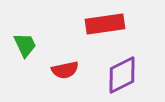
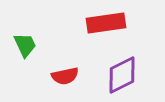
red rectangle: moved 1 px right, 1 px up
red semicircle: moved 6 px down
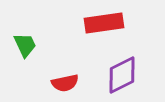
red rectangle: moved 2 px left
red semicircle: moved 7 px down
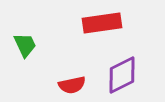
red rectangle: moved 2 px left
red semicircle: moved 7 px right, 2 px down
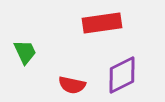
green trapezoid: moved 7 px down
red semicircle: rotated 24 degrees clockwise
